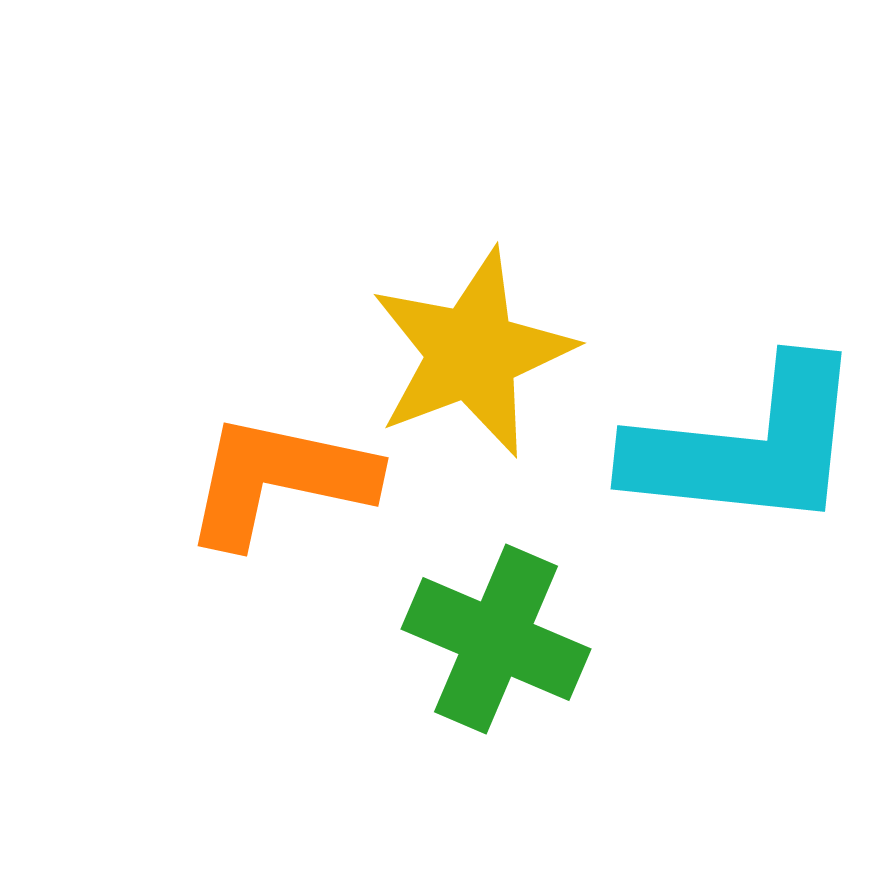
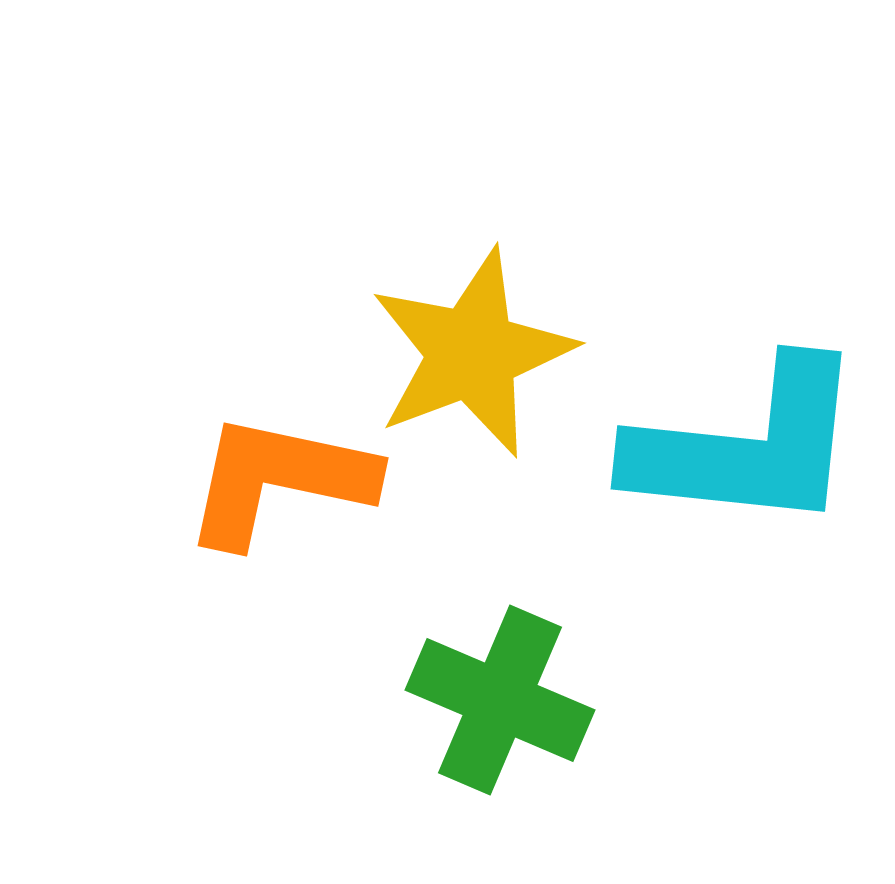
green cross: moved 4 px right, 61 px down
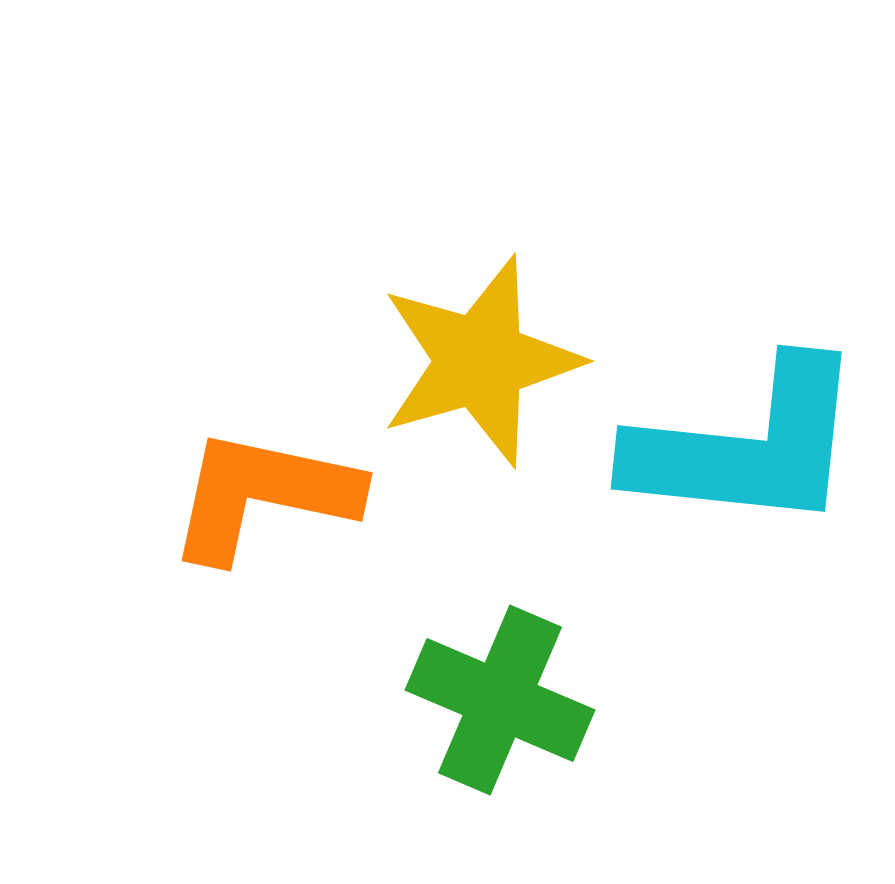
yellow star: moved 8 px right, 8 px down; rotated 5 degrees clockwise
orange L-shape: moved 16 px left, 15 px down
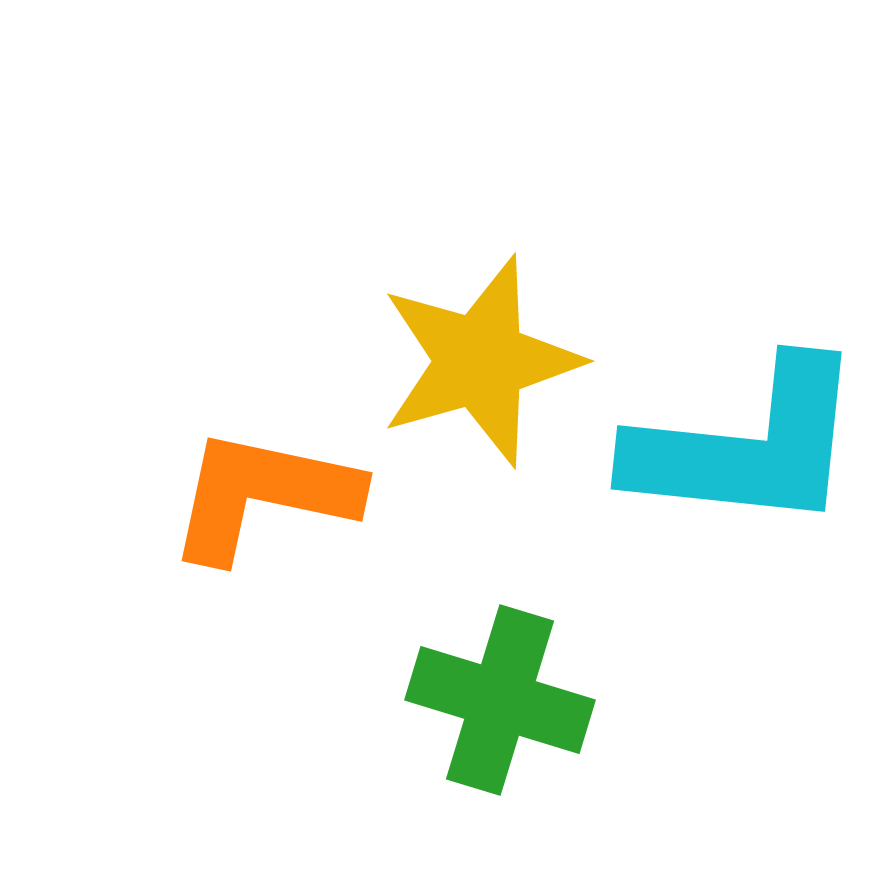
green cross: rotated 6 degrees counterclockwise
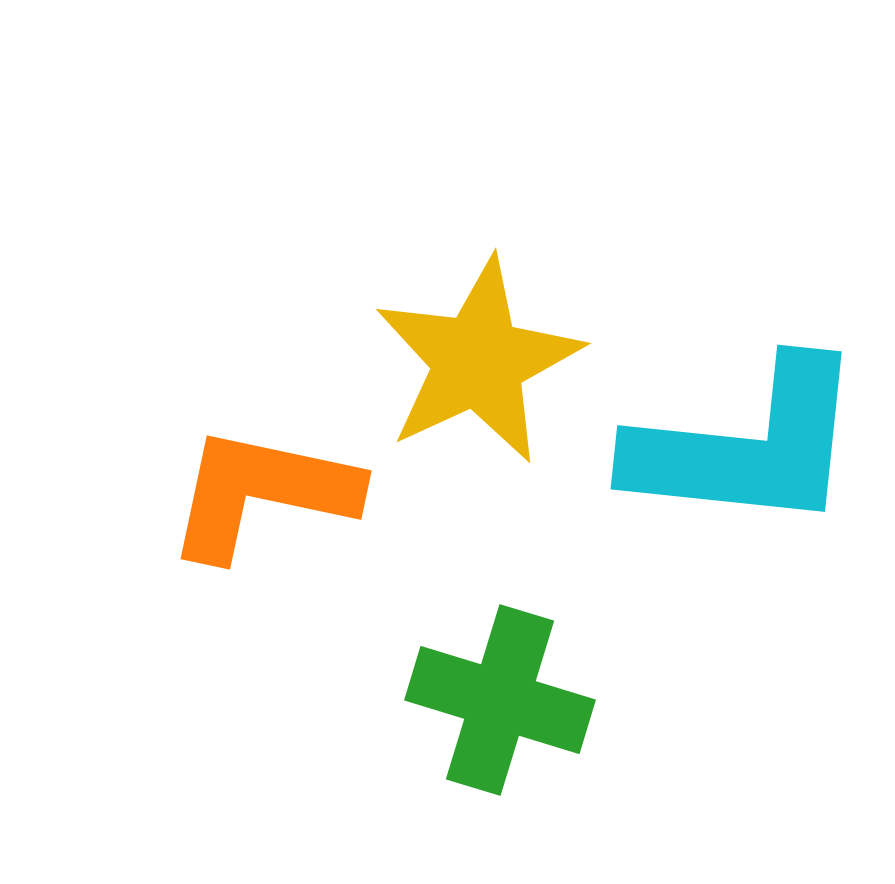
yellow star: moved 2 px left; rotated 9 degrees counterclockwise
orange L-shape: moved 1 px left, 2 px up
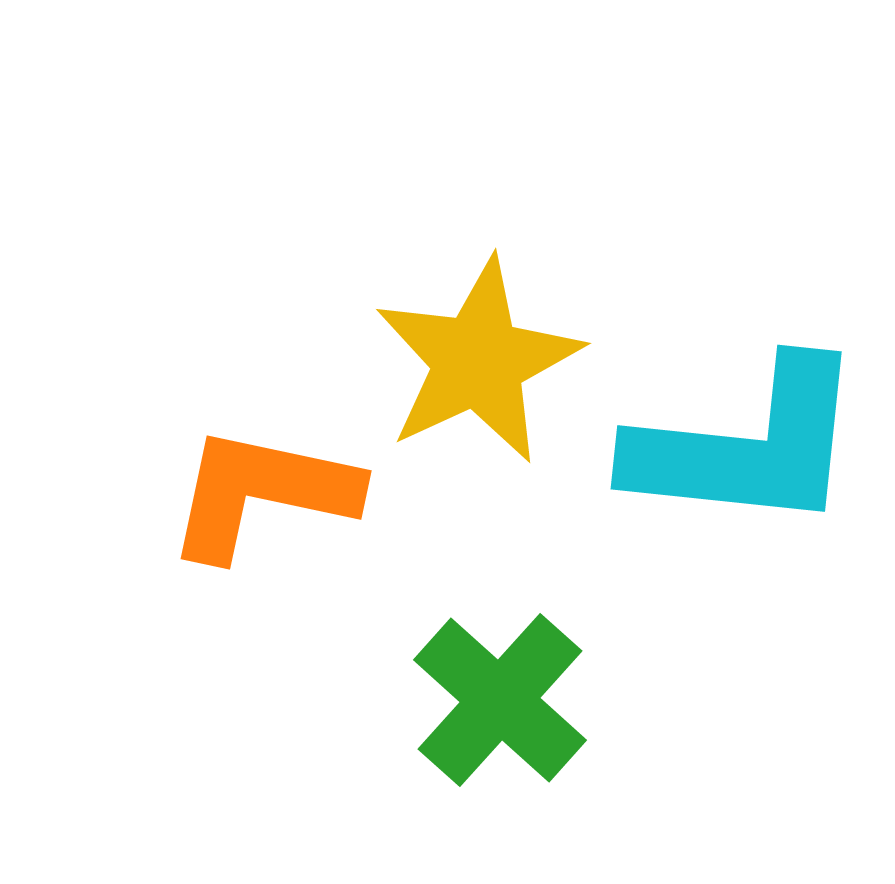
green cross: rotated 25 degrees clockwise
